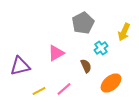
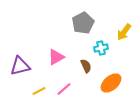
yellow arrow: rotated 12 degrees clockwise
cyan cross: rotated 24 degrees clockwise
pink triangle: moved 4 px down
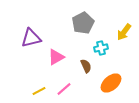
purple triangle: moved 11 px right, 28 px up
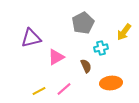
orange ellipse: rotated 35 degrees clockwise
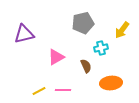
gray pentagon: rotated 15 degrees clockwise
yellow arrow: moved 2 px left, 2 px up
purple triangle: moved 7 px left, 4 px up
pink line: moved 1 px left, 1 px down; rotated 42 degrees clockwise
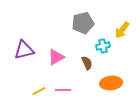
purple triangle: moved 16 px down
cyan cross: moved 2 px right, 2 px up
brown semicircle: moved 1 px right, 3 px up
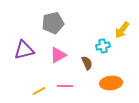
gray pentagon: moved 30 px left
pink triangle: moved 2 px right, 2 px up
pink line: moved 2 px right, 4 px up
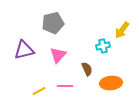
pink triangle: rotated 18 degrees counterclockwise
brown semicircle: moved 6 px down
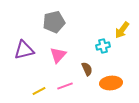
gray pentagon: moved 1 px right, 1 px up
pink line: rotated 21 degrees counterclockwise
